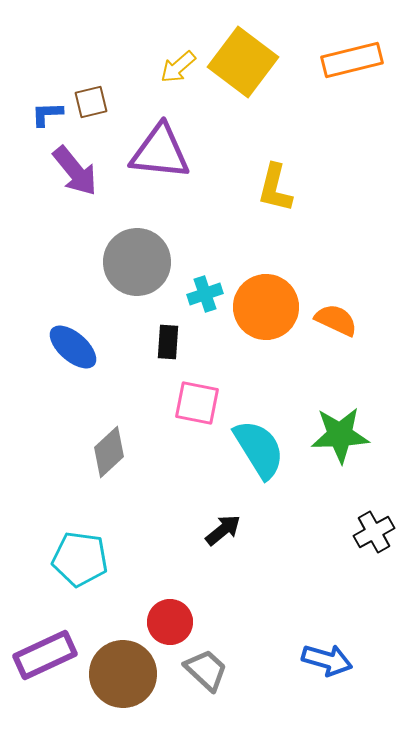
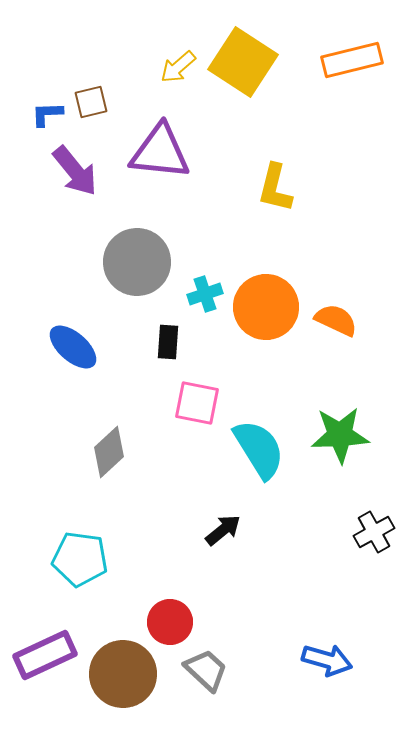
yellow square: rotated 4 degrees counterclockwise
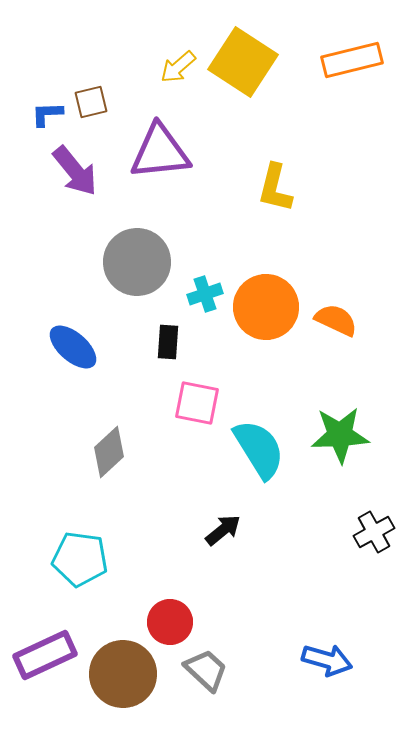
purple triangle: rotated 12 degrees counterclockwise
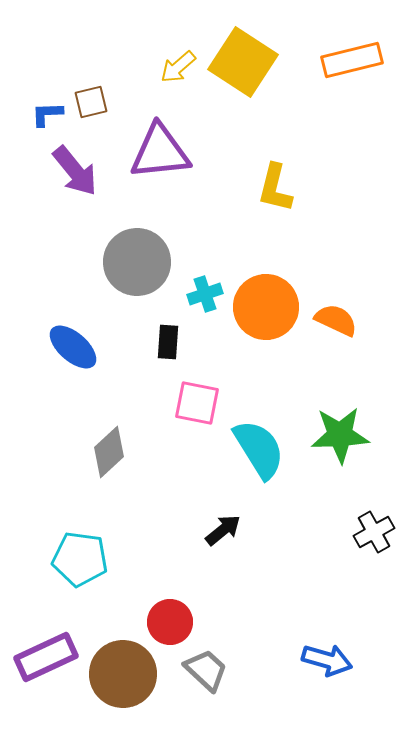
purple rectangle: moved 1 px right, 2 px down
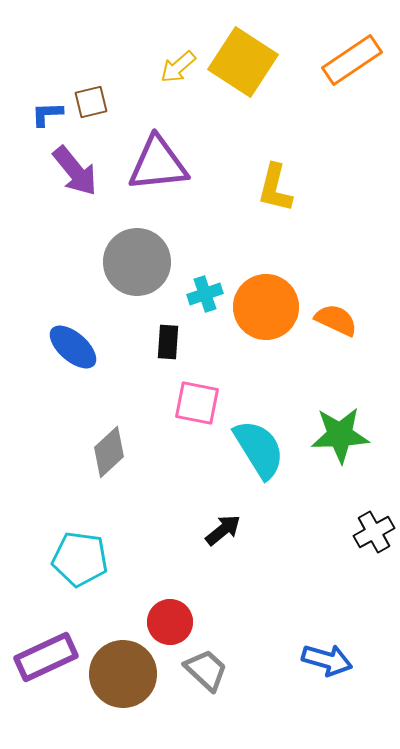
orange rectangle: rotated 20 degrees counterclockwise
purple triangle: moved 2 px left, 12 px down
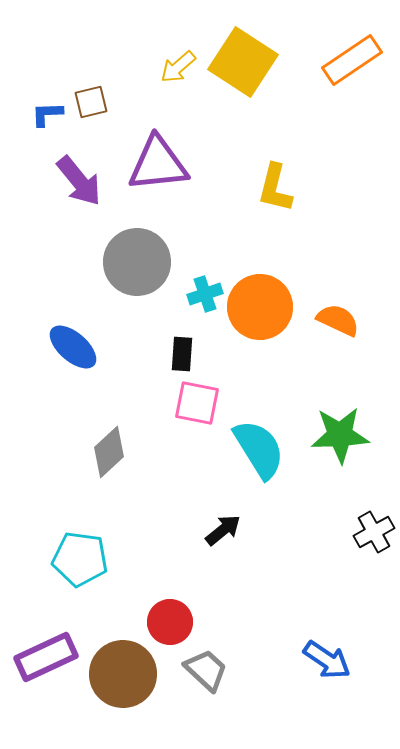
purple arrow: moved 4 px right, 10 px down
orange circle: moved 6 px left
orange semicircle: moved 2 px right
black rectangle: moved 14 px right, 12 px down
blue arrow: rotated 18 degrees clockwise
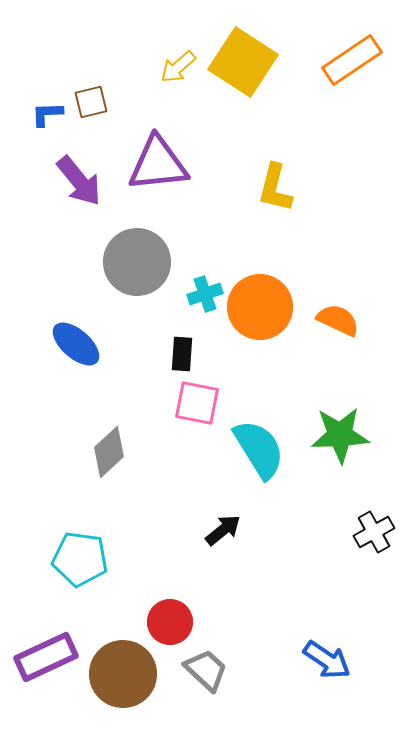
blue ellipse: moved 3 px right, 3 px up
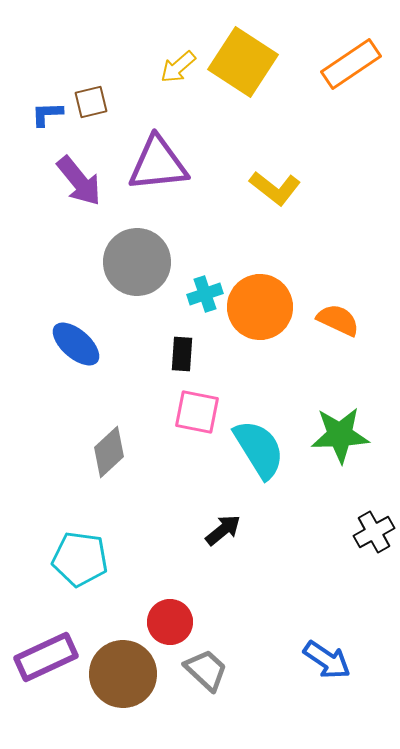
orange rectangle: moved 1 px left, 4 px down
yellow L-shape: rotated 66 degrees counterclockwise
pink square: moved 9 px down
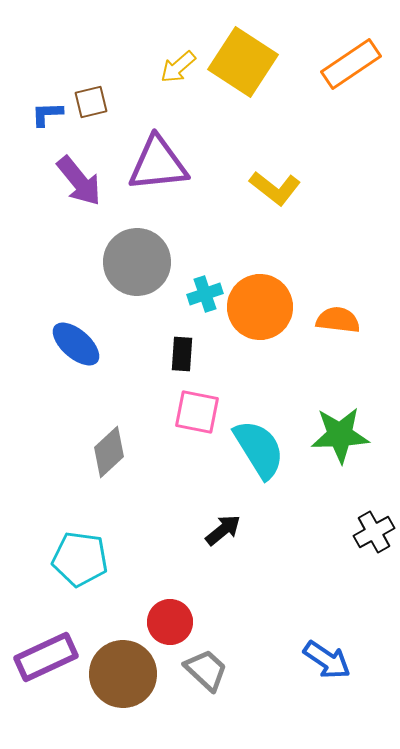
orange semicircle: rotated 18 degrees counterclockwise
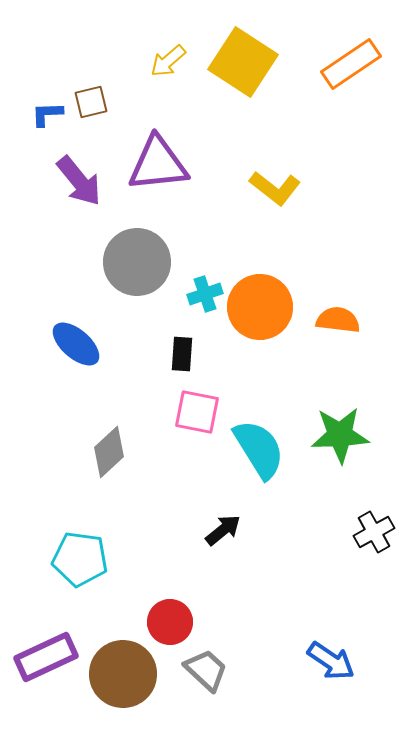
yellow arrow: moved 10 px left, 6 px up
blue arrow: moved 4 px right, 1 px down
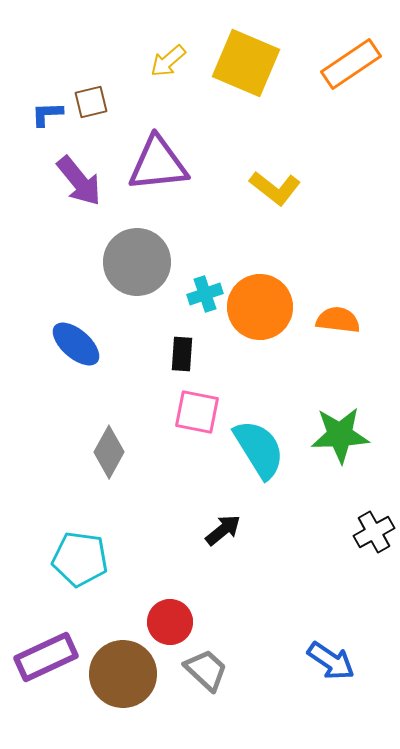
yellow square: moved 3 px right, 1 px down; rotated 10 degrees counterclockwise
gray diamond: rotated 18 degrees counterclockwise
